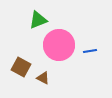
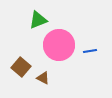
brown square: rotated 12 degrees clockwise
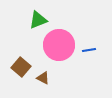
blue line: moved 1 px left, 1 px up
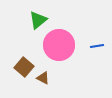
green triangle: rotated 18 degrees counterclockwise
blue line: moved 8 px right, 4 px up
brown square: moved 3 px right
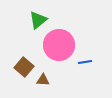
blue line: moved 12 px left, 16 px down
brown triangle: moved 2 px down; rotated 24 degrees counterclockwise
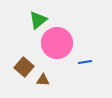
pink circle: moved 2 px left, 2 px up
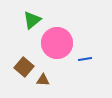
green triangle: moved 6 px left
blue line: moved 3 px up
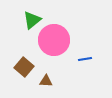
pink circle: moved 3 px left, 3 px up
brown triangle: moved 3 px right, 1 px down
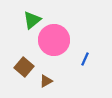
blue line: rotated 56 degrees counterclockwise
brown triangle: rotated 32 degrees counterclockwise
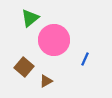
green triangle: moved 2 px left, 2 px up
